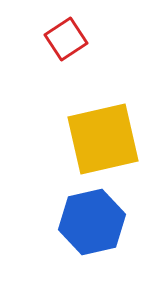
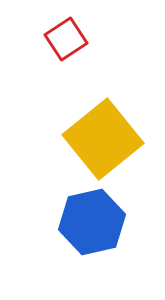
yellow square: rotated 26 degrees counterclockwise
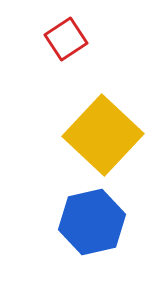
yellow square: moved 4 px up; rotated 8 degrees counterclockwise
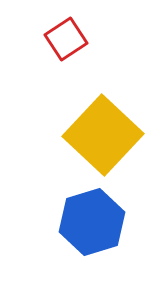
blue hexagon: rotated 4 degrees counterclockwise
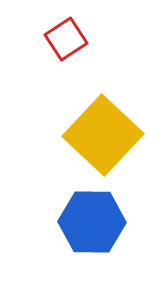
blue hexagon: rotated 18 degrees clockwise
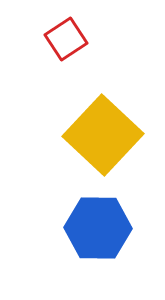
blue hexagon: moved 6 px right, 6 px down
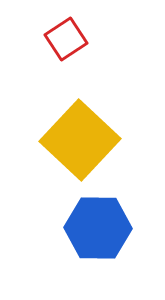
yellow square: moved 23 px left, 5 px down
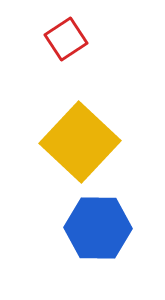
yellow square: moved 2 px down
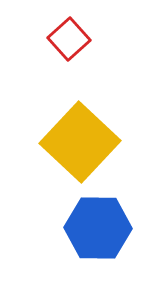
red square: moved 3 px right; rotated 9 degrees counterclockwise
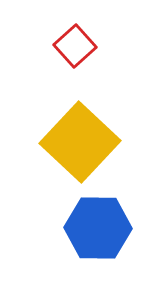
red square: moved 6 px right, 7 px down
